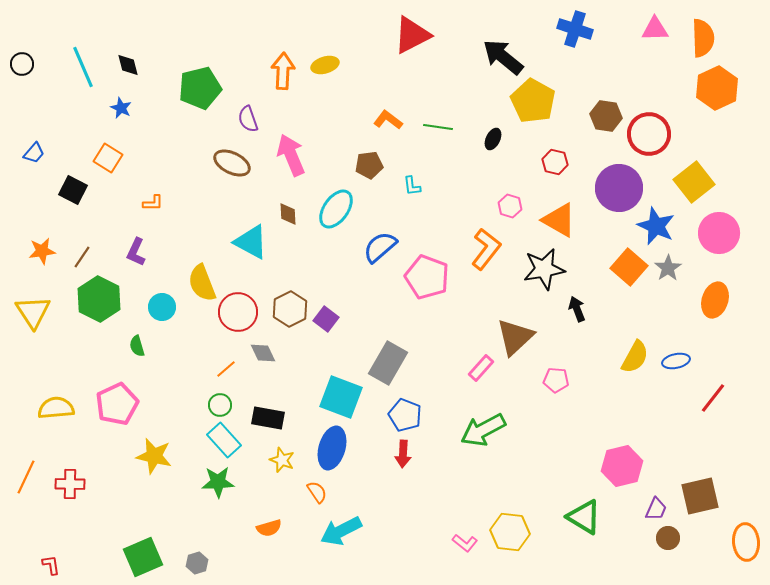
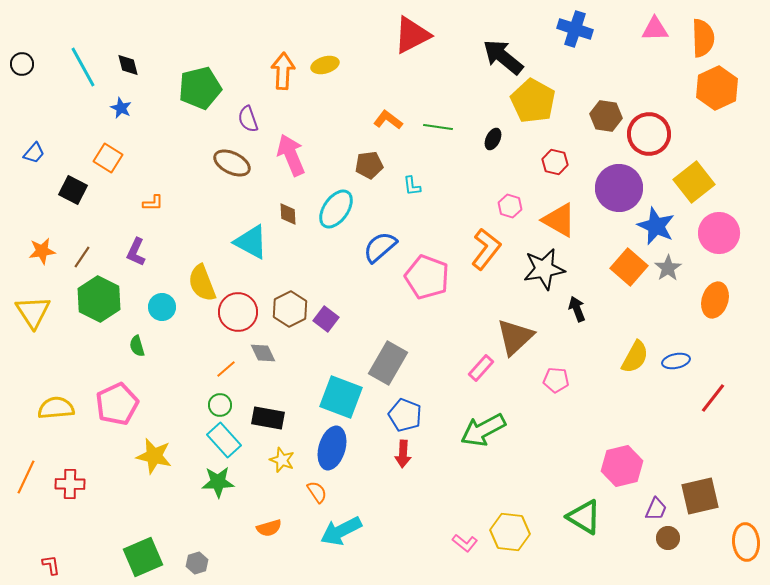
cyan line at (83, 67): rotated 6 degrees counterclockwise
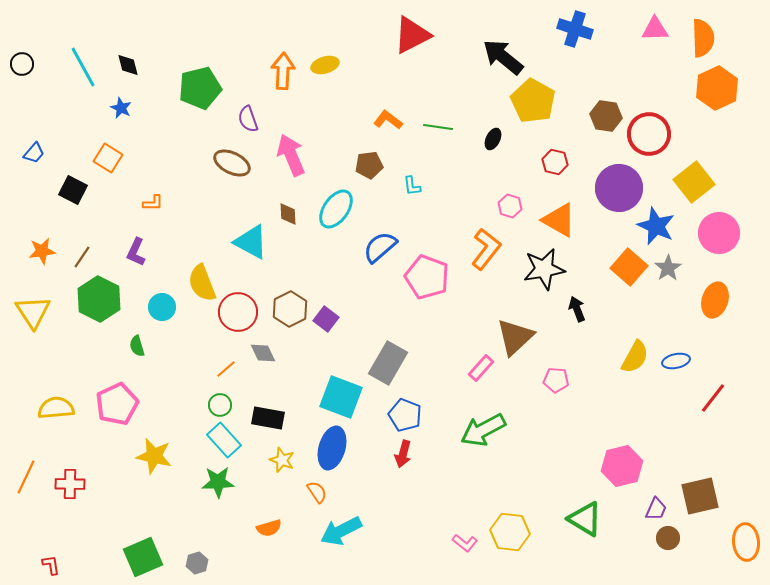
red arrow at (403, 454): rotated 12 degrees clockwise
green triangle at (584, 517): moved 1 px right, 2 px down
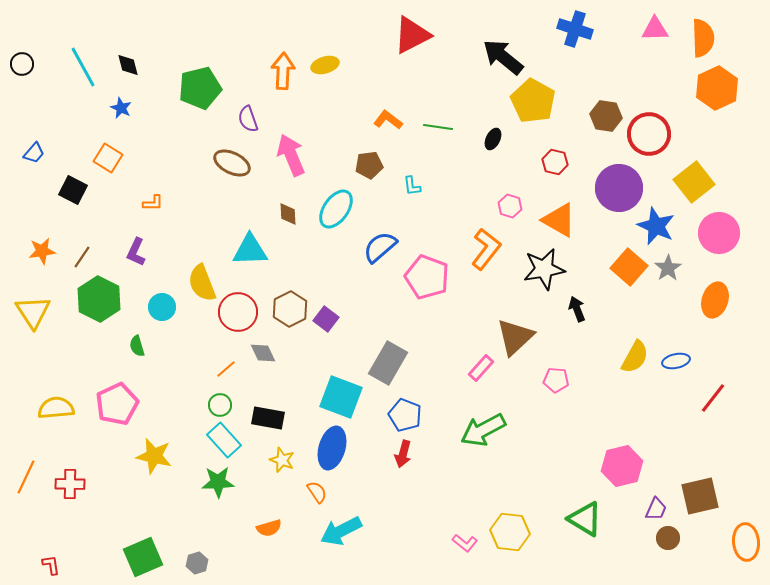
cyan triangle at (251, 242): moved 1 px left, 8 px down; rotated 30 degrees counterclockwise
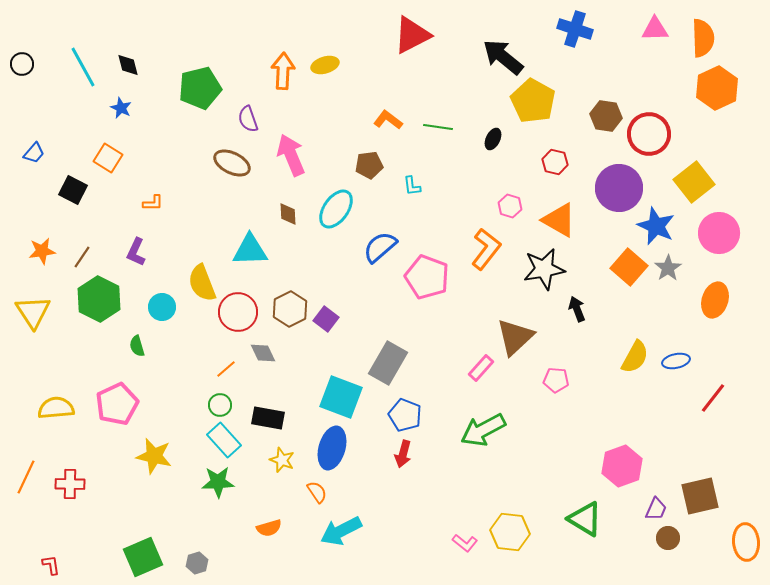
pink hexagon at (622, 466): rotated 6 degrees counterclockwise
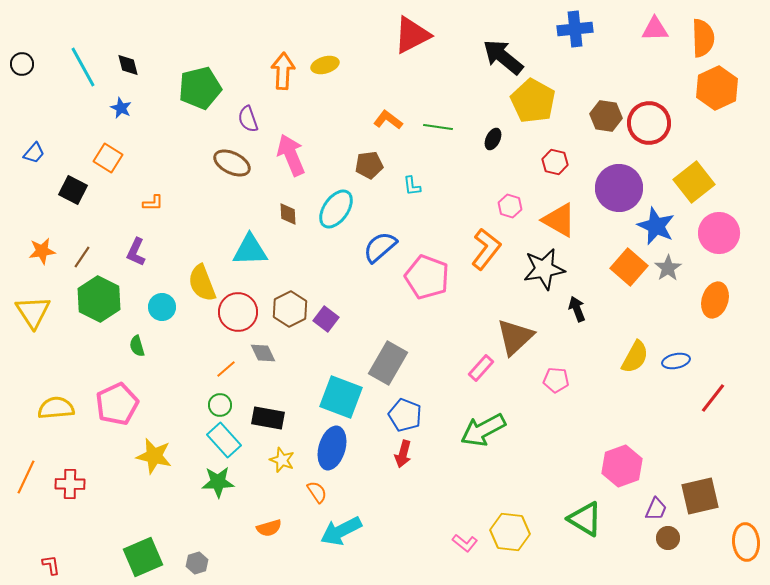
blue cross at (575, 29): rotated 24 degrees counterclockwise
red circle at (649, 134): moved 11 px up
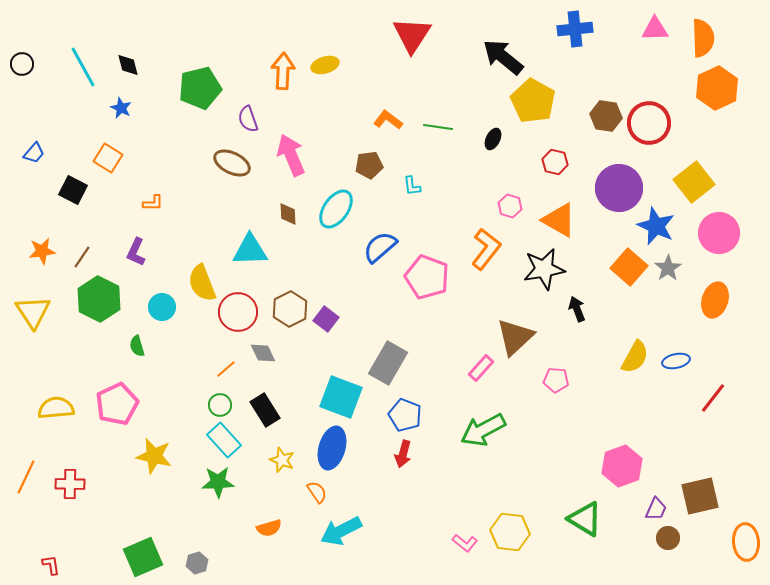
red triangle at (412, 35): rotated 30 degrees counterclockwise
black rectangle at (268, 418): moved 3 px left, 8 px up; rotated 48 degrees clockwise
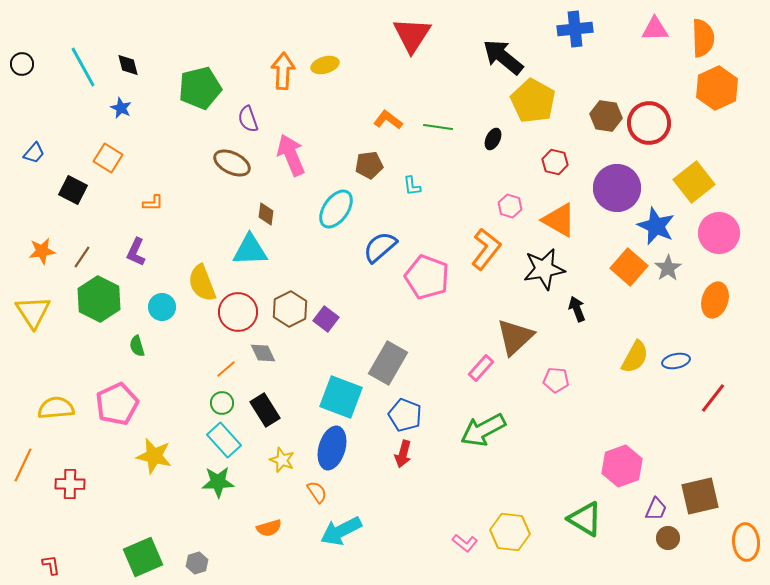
purple circle at (619, 188): moved 2 px left
brown diamond at (288, 214): moved 22 px left; rotated 10 degrees clockwise
green circle at (220, 405): moved 2 px right, 2 px up
orange line at (26, 477): moved 3 px left, 12 px up
